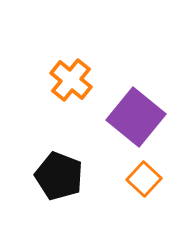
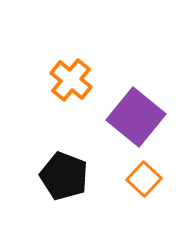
black pentagon: moved 5 px right
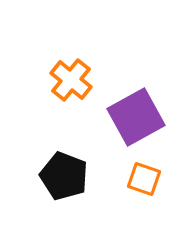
purple square: rotated 22 degrees clockwise
orange square: rotated 24 degrees counterclockwise
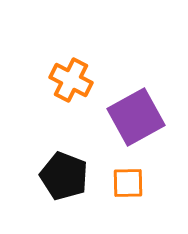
orange cross: rotated 12 degrees counterclockwise
orange square: moved 16 px left, 4 px down; rotated 20 degrees counterclockwise
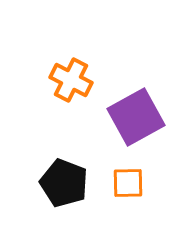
black pentagon: moved 7 px down
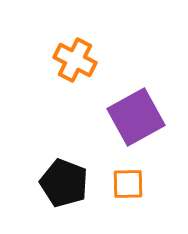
orange cross: moved 4 px right, 20 px up
orange square: moved 1 px down
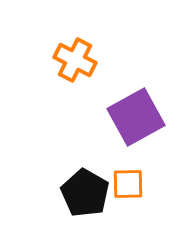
black pentagon: moved 21 px right, 10 px down; rotated 9 degrees clockwise
